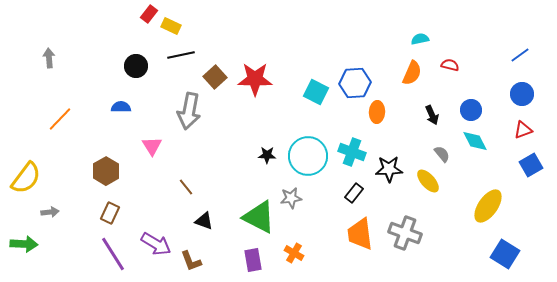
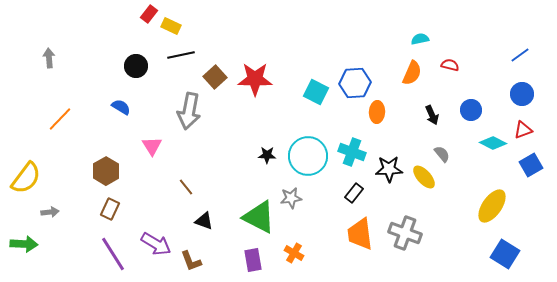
blue semicircle at (121, 107): rotated 30 degrees clockwise
cyan diamond at (475, 141): moved 18 px right, 2 px down; rotated 36 degrees counterclockwise
yellow ellipse at (428, 181): moved 4 px left, 4 px up
yellow ellipse at (488, 206): moved 4 px right
brown rectangle at (110, 213): moved 4 px up
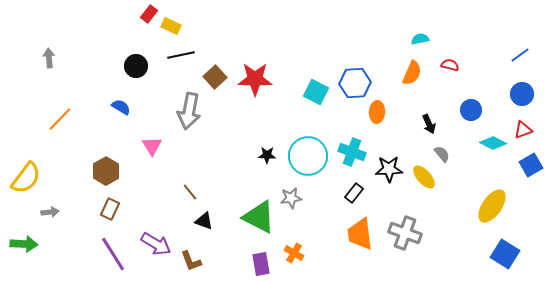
black arrow at (432, 115): moved 3 px left, 9 px down
brown line at (186, 187): moved 4 px right, 5 px down
purple rectangle at (253, 260): moved 8 px right, 4 px down
